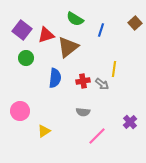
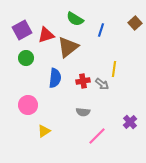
purple square: rotated 24 degrees clockwise
pink circle: moved 8 px right, 6 px up
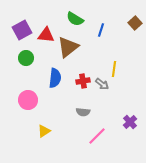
red triangle: rotated 24 degrees clockwise
pink circle: moved 5 px up
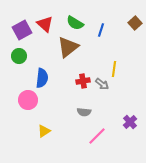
green semicircle: moved 4 px down
red triangle: moved 1 px left, 11 px up; rotated 36 degrees clockwise
green circle: moved 7 px left, 2 px up
blue semicircle: moved 13 px left
gray semicircle: moved 1 px right
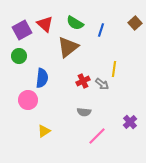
red cross: rotated 16 degrees counterclockwise
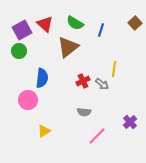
green circle: moved 5 px up
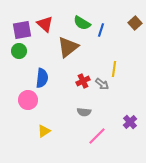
green semicircle: moved 7 px right
purple square: rotated 18 degrees clockwise
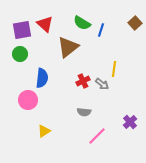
green circle: moved 1 px right, 3 px down
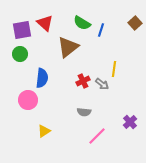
red triangle: moved 1 px up
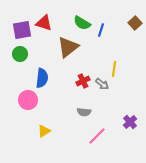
red triangle: moved 1 px left; rotated 24 degrees counterclockwise
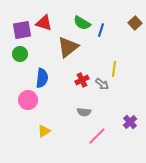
red cross: moved 1 px left, 1 px up
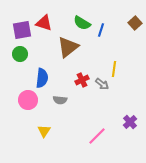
gray semicircle: moved 24 px left, 12 px up
yellow triangle: rotated 24 degrees counterclockwise
